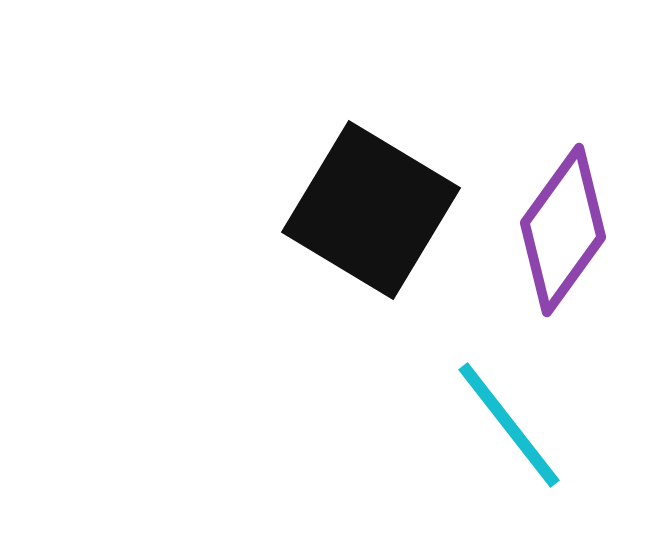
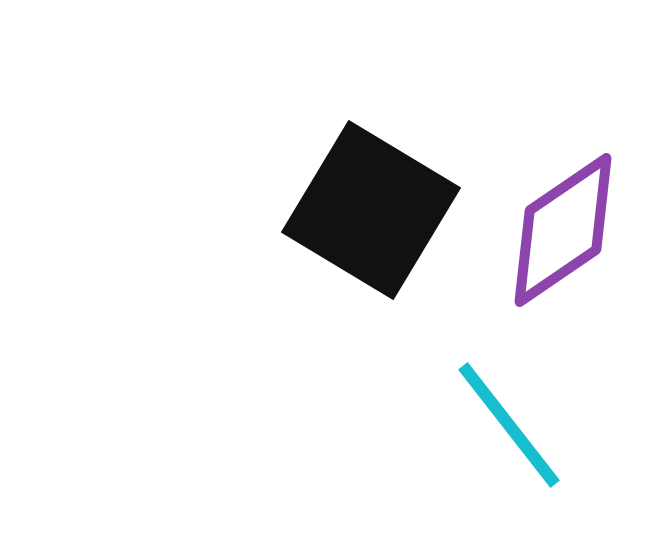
purple diamond: rotated 20 degrees clockwise
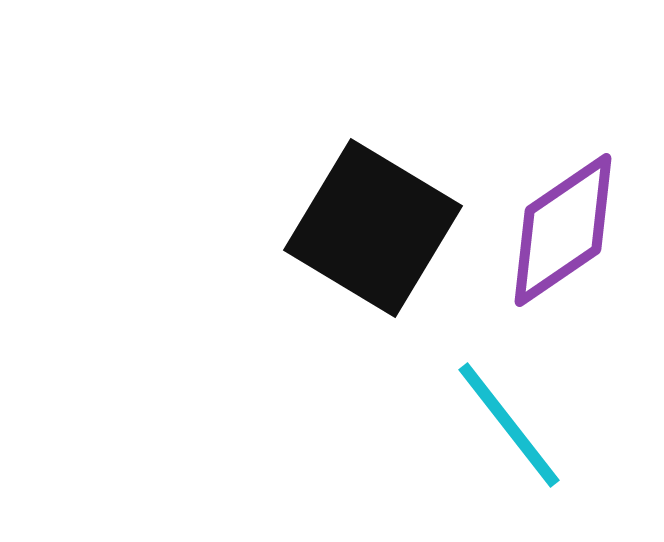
black square: moved 2 px right, 18 px down
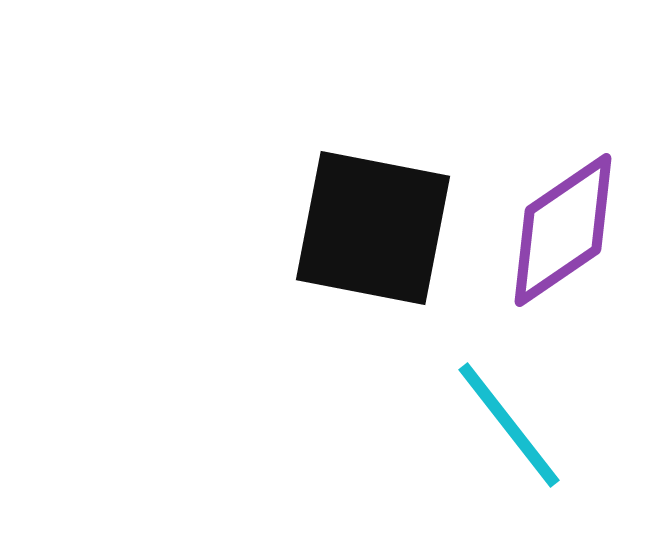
black square: rotated 20 degrees counterclockwise
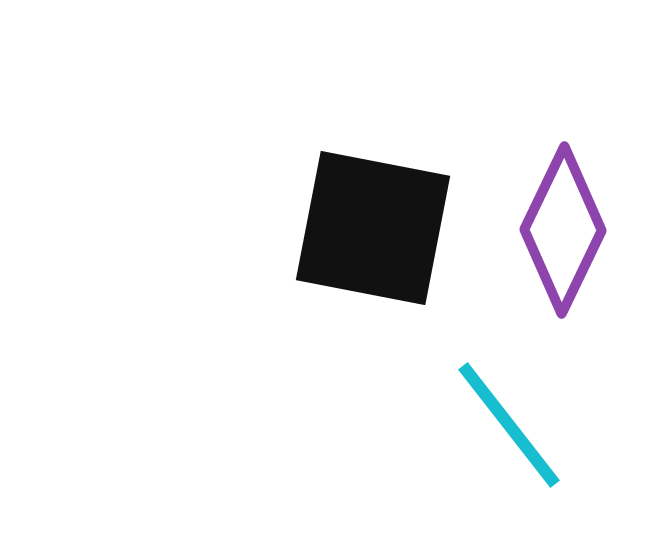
purple diamond: rotated 30 degrees counterclockwise
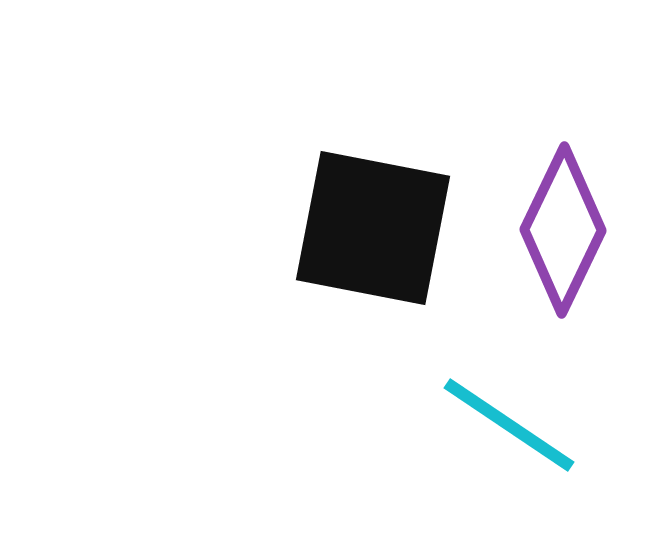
cyan line: rotated 18 degrees counterclockwise
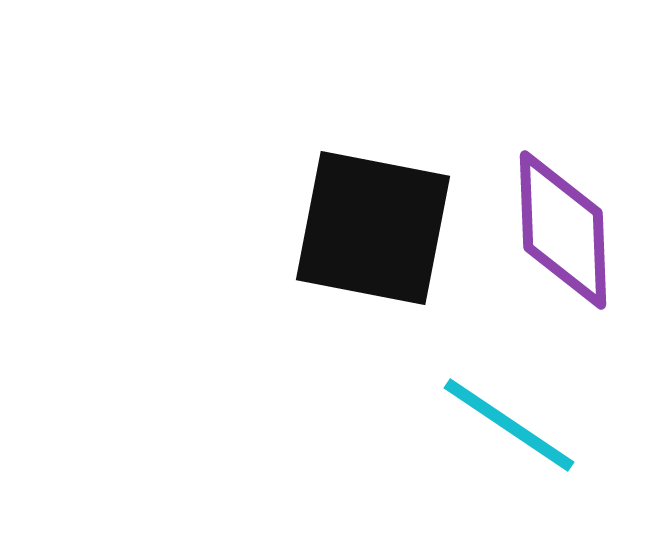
purple diamond: rotated 28 degrees counterclockwise
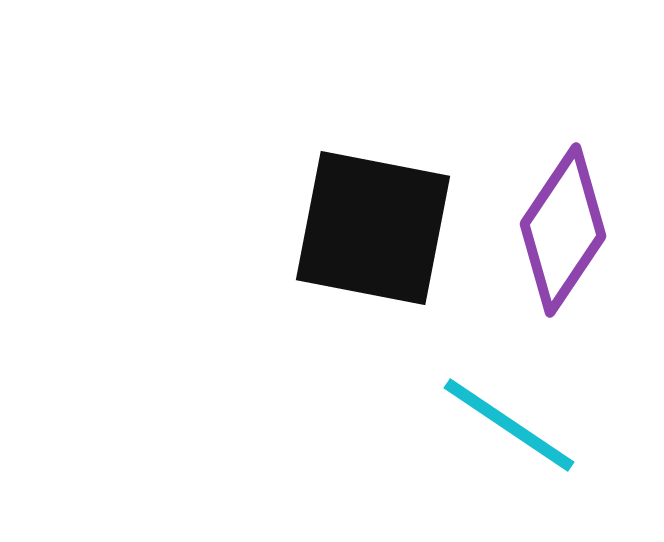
purple diamond: rotated 36 degrees clockwise
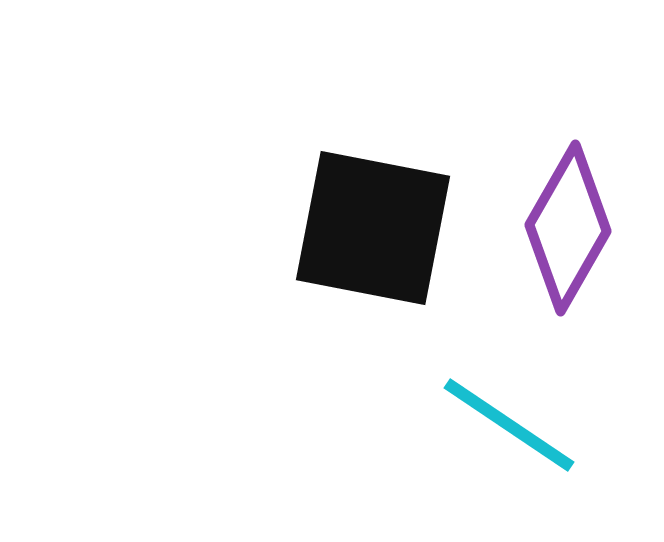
purple diamond: moved 5 px right, 2 px up; rotated 4 degrees counterclockwise
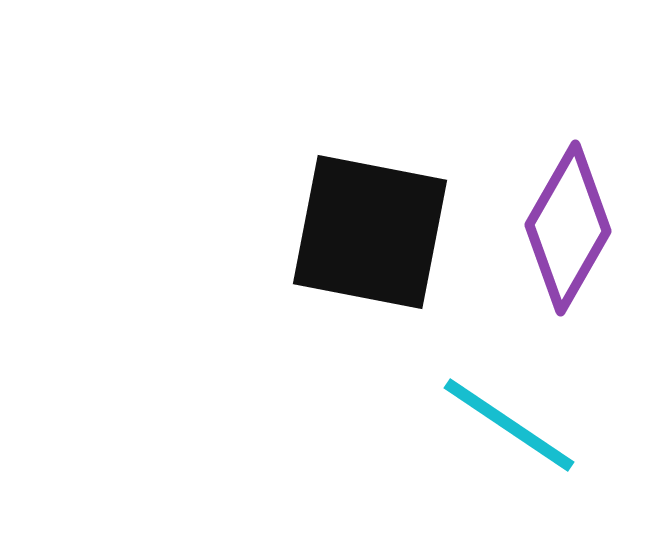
black square: moved 3 px left, 4 px down
